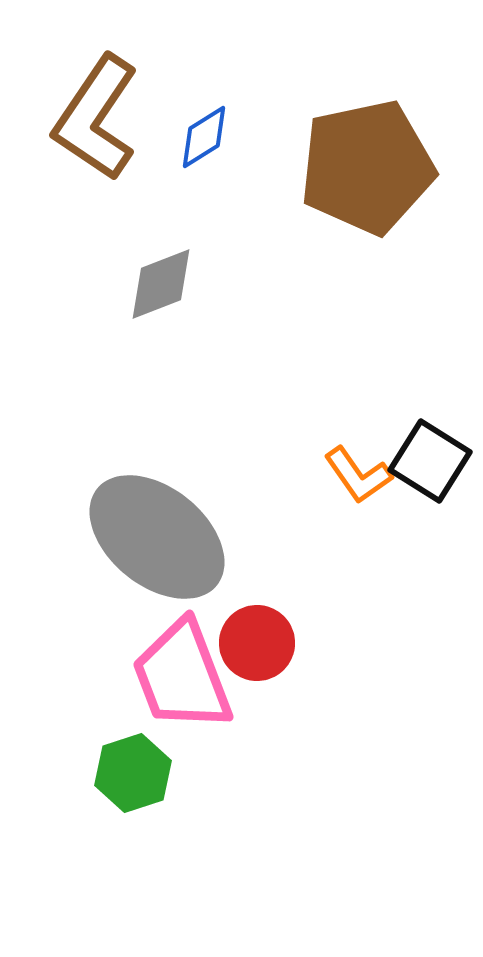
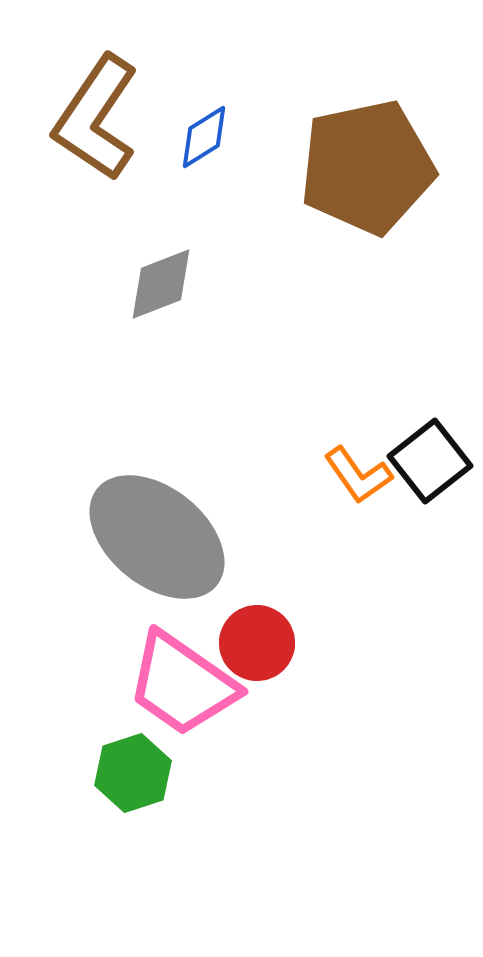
black square: rotated 20 degrees clockwise
pink trapezoid: moved 8 px down; rotated 34 degrees counterclockwise
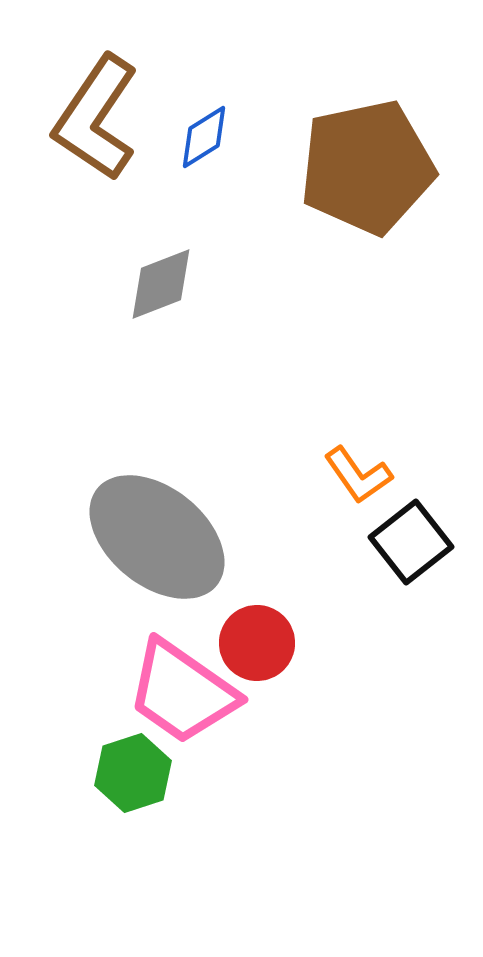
black square: moved 19 px left, 81 px down
pink trapezoid: moved 8 px down
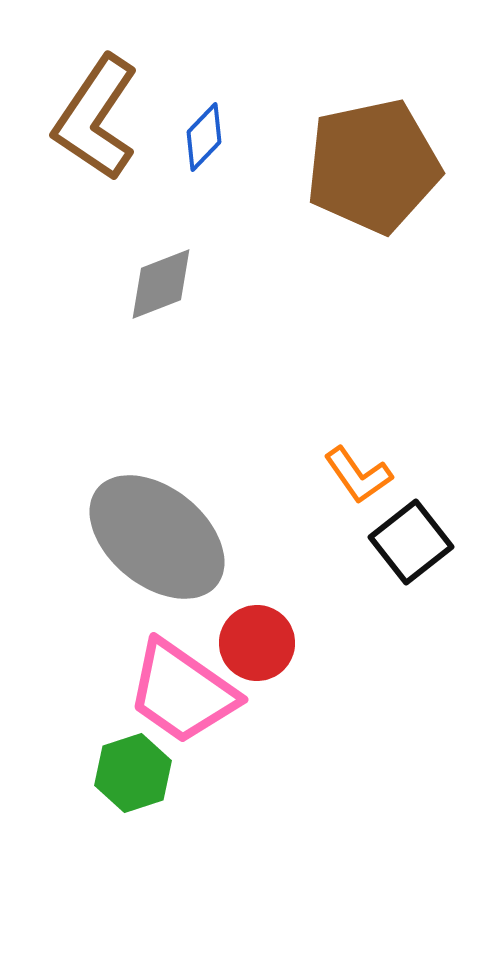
blue diamond: rotated 14 degrees counterclockwise
brown pentagon: moved 6 px right, 1 px up
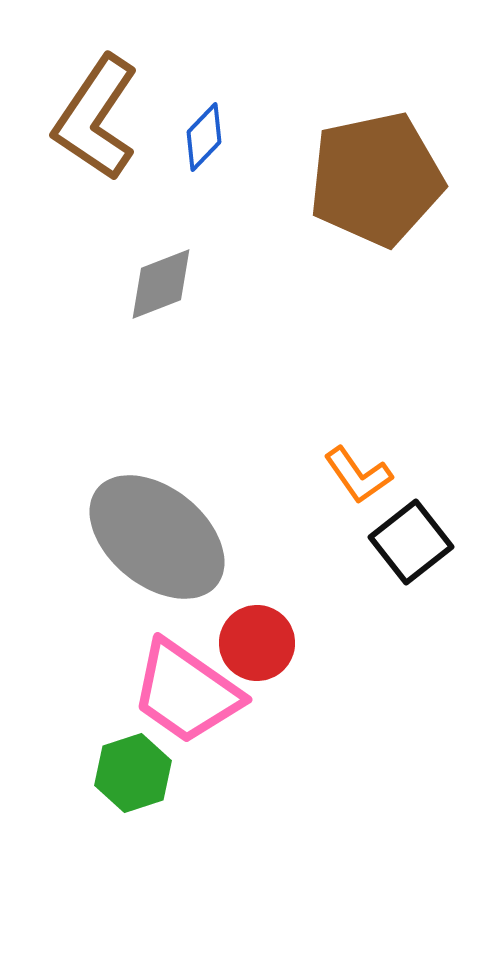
brown pentagon: moved 3 px right, 13 px down
pink trapezoid: moved 4 px right
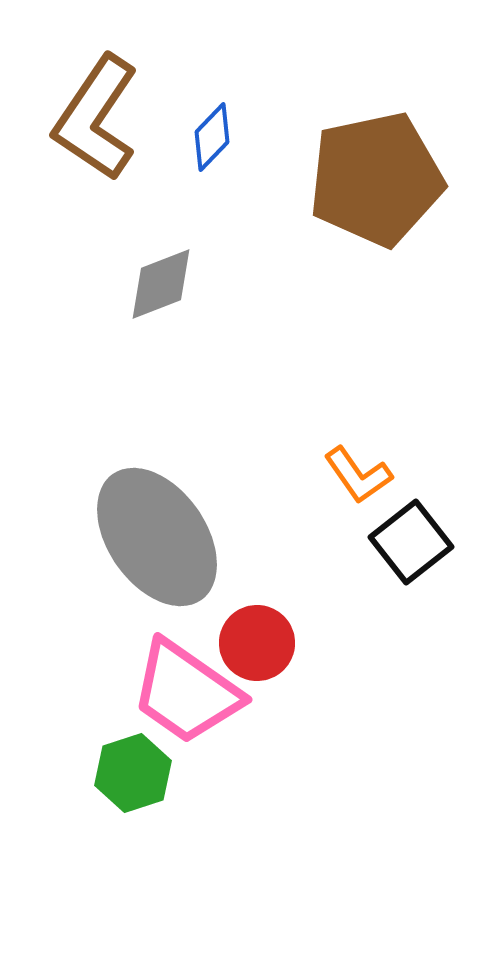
blue diamond: moved 8 px right
gray ellipse: rotated 16 degrees clockwise
